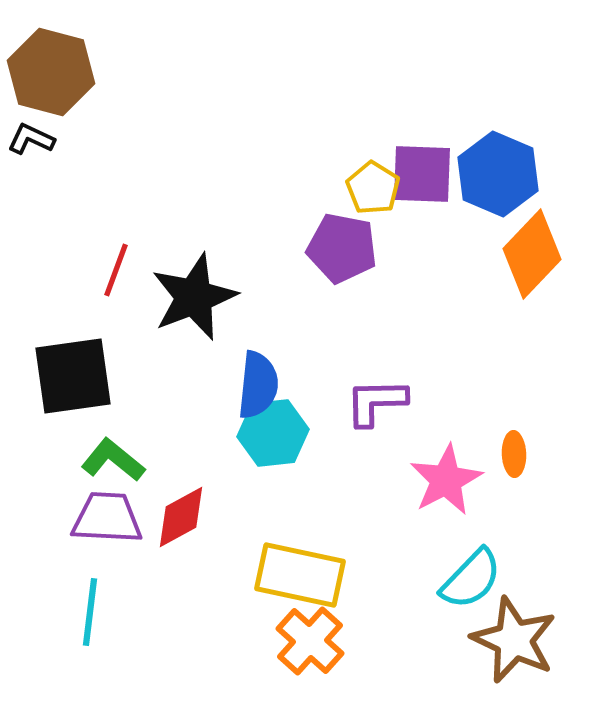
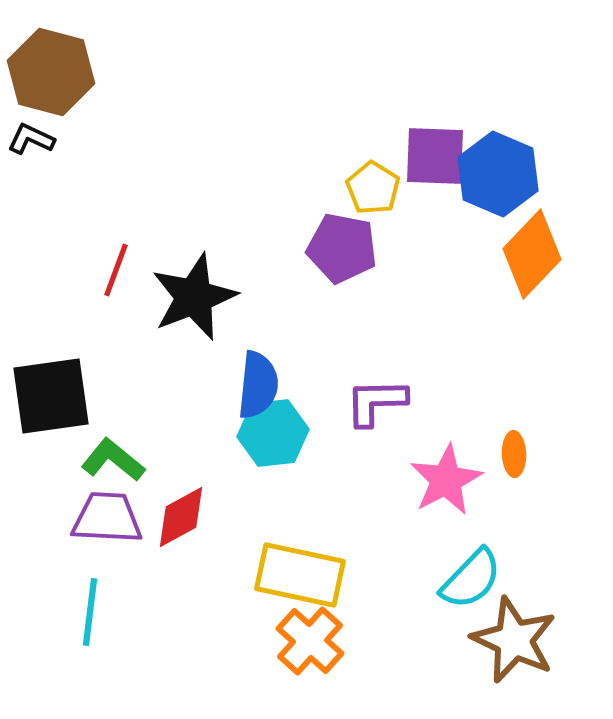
purple square: moved 13 px right, 18 px up
black square: moved 22 px left, 20 px down
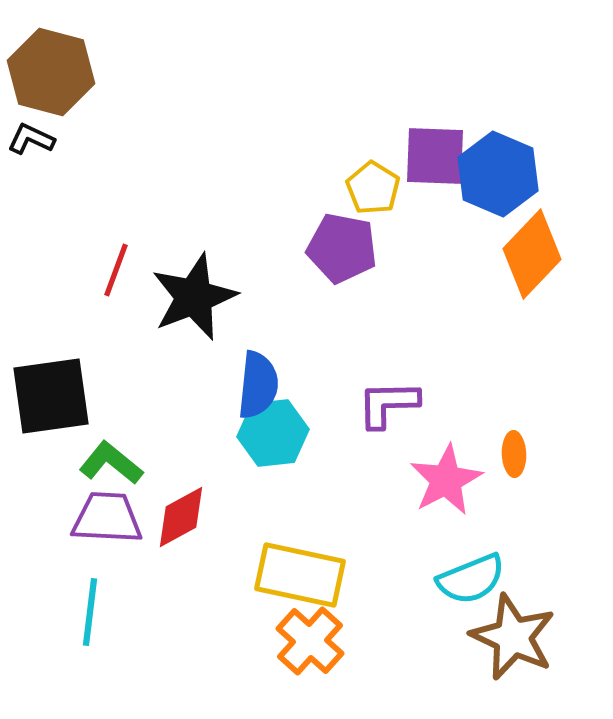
purple L-shape: moved 12 px right, 2 px down
green L-shape: moved 2 px left, 3 px down
cyan semicircle: rotated 24 degrees clockwise
brown star: moved 1 px left, 3 px up
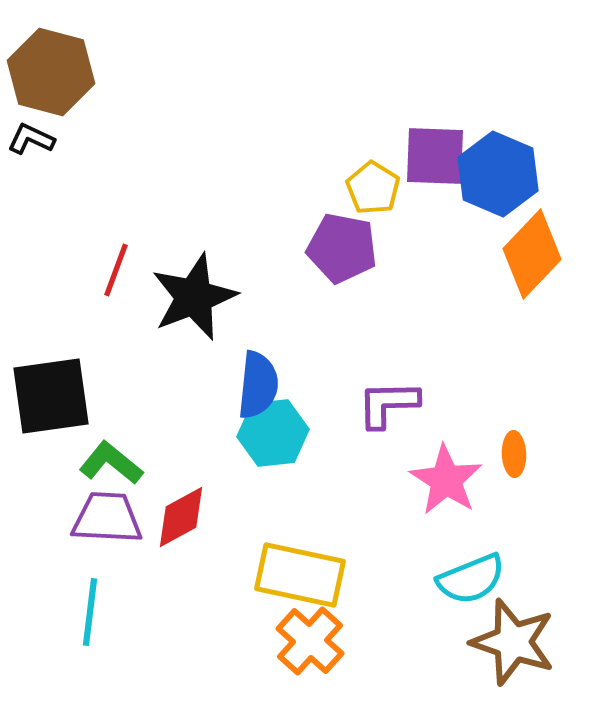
pink star: rotated 12 degrees counterclockwise
brown star: moved 5 px down; rotated 6 degrees counterclockwise
